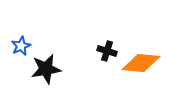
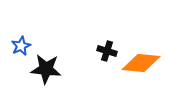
black star: rotated 16 degrees clockwise
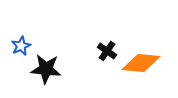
black cross: rotated 18 degrees clockwise
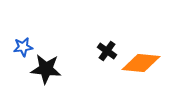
blue star: moved 2 px right, 1 px down; rotated 18 degrees clockwise
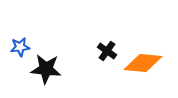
blue star: moved 3 px left
orange diamond: moved 2 px right
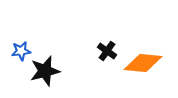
blue star: moved 1 px right, 4 px down
black star: moved 1 px left, 2 px down; rotated 20 degrees counterclockwise
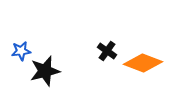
orange diamond: rotated 15 degrees clockwise
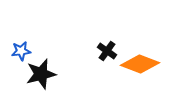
orange diamond: moved 3 px left, 1 px down
black star: moved 4 px left, 3 px down
